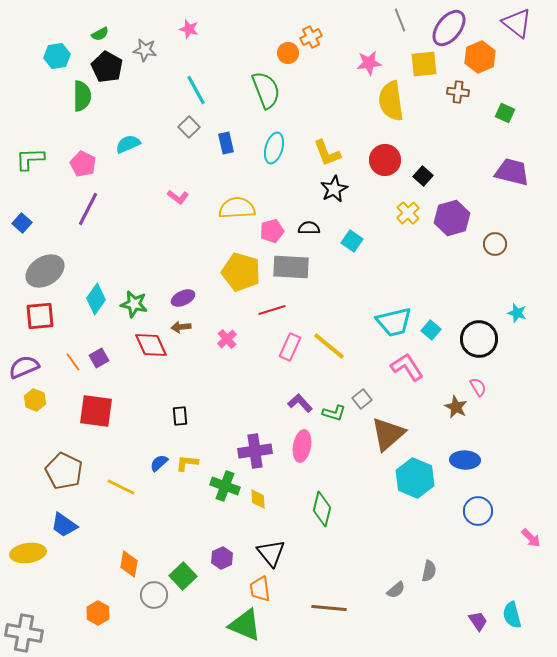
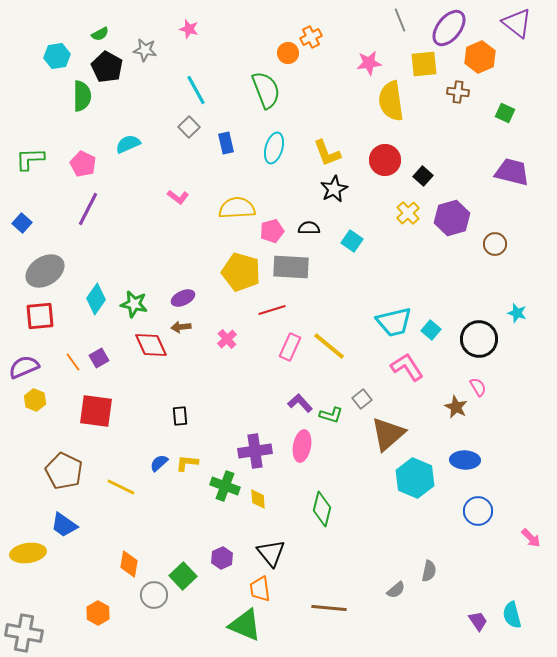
green L-shape at (334, 413): moved 3 px left, 2 px down
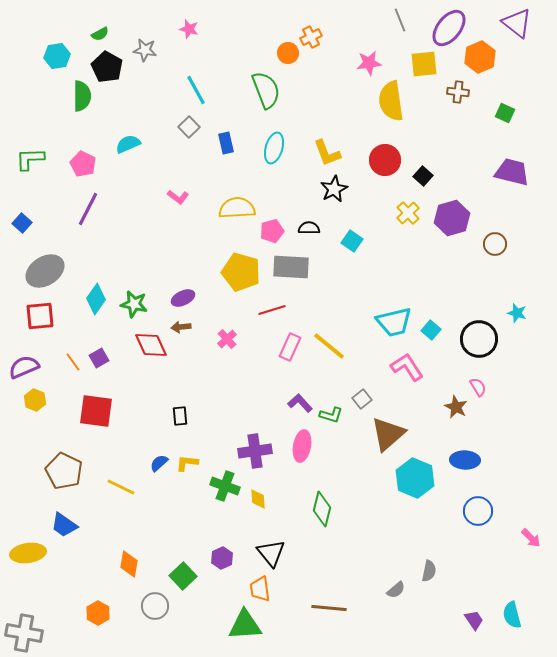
gray circle at (154, 595): moved 1 px right, 11 px down
purple trapezoid at (478, 621): moved 4 px left, 1 px up
green triangle at (245, 625): rotated 27 degrees counterclockwise
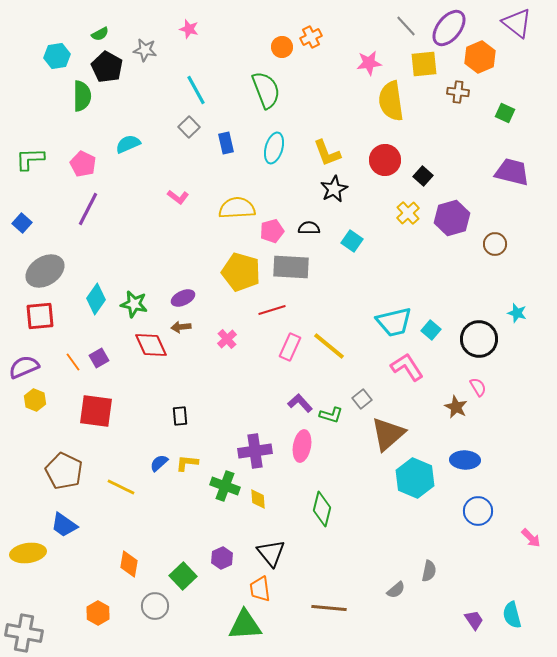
gray line at (400, 20): moved 6 px right, 6 px down; rotated 20 degrees counterclockwise
orange circle at (288, 53): moved 6 px left, 6 px up
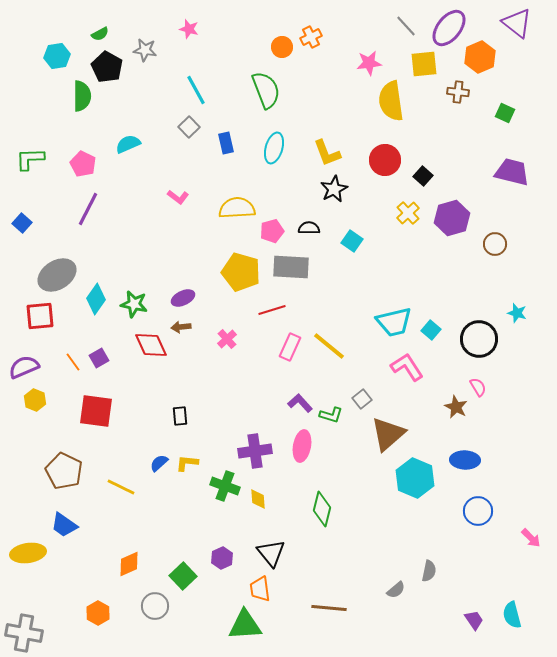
gray ellipse at (45, 271): moved 12 px right, 4 px down
orange diamond at (129, 564): rotated 56 degrees clockwise
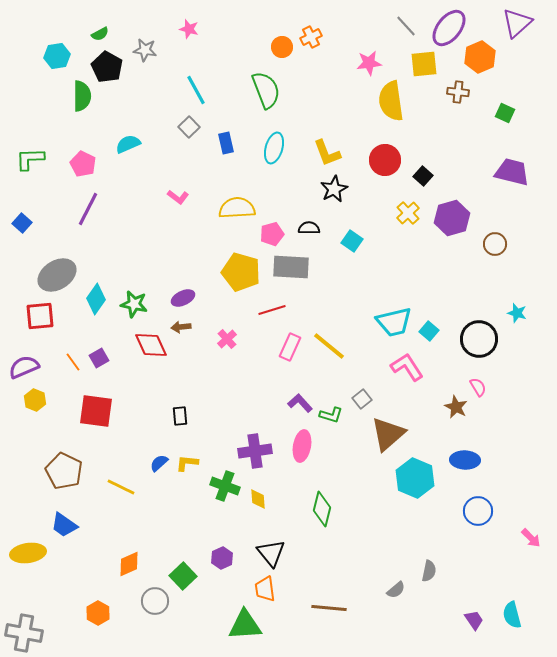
purple triangle at (517, 23): rotated 40 degrees clockwise
pink pentagon at (272, 231): moved 3 px down
cyan square at (431, 330): moved 2 px left, 1 px down
orange trapezoid at (260, 589): moved 5 px right
gray circle at (155, 606): moved 5 px up
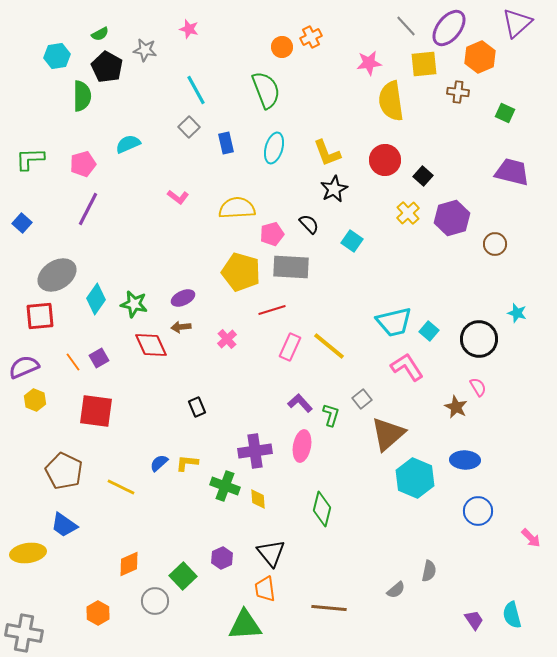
pink pentagon at (83, 164): rotated 30 degrees clockwise
black semicircle at (309, 228): moved 4 px up; rotated 45 degrees clockwise
green L-shape at (331, 415): rotated 90 degrees counterclockwise
black rectangle at (180, 416): moved 17 px right, 9 px up; rotated 18 degrees counterclockwise
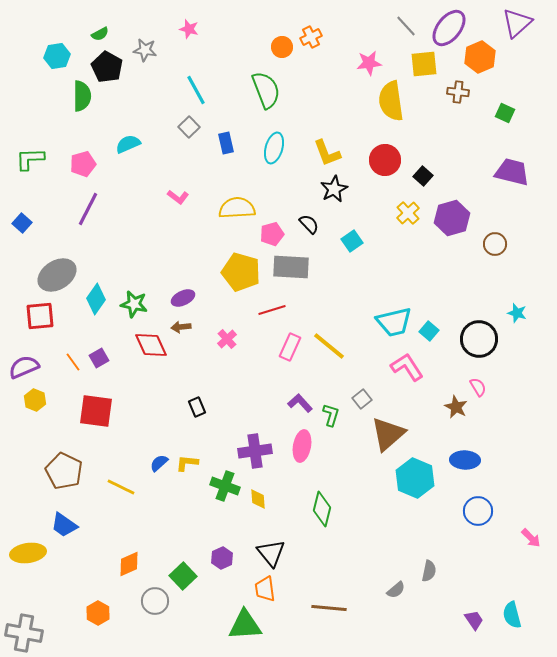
cyan square at (352, 241): rotated 20 degrees clockwise
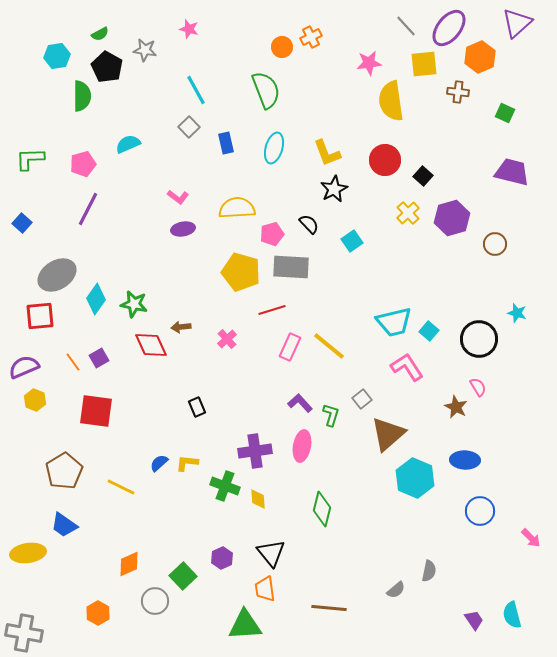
purple ellipse at (183, 298): moved 69 px up; rotated 15 degrees clockwise
brown pentagon at (64, 471): rotated 15 degrees clockwise
blue circle at (478, 511): moved 2 px right
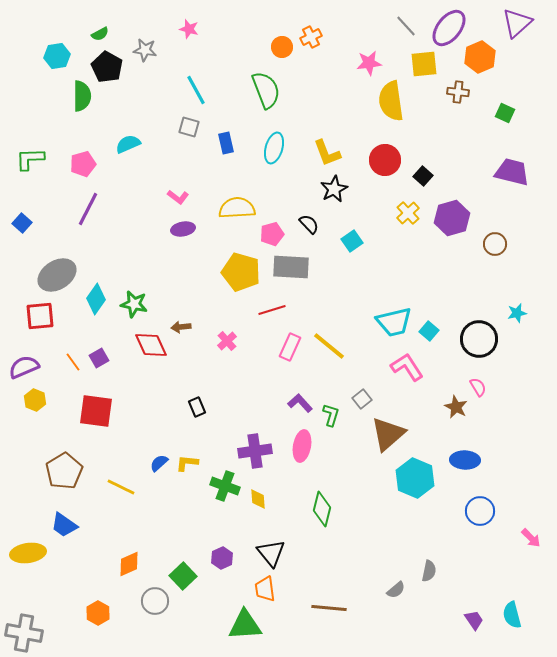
gray square at (189, 127): rotated 30 degrees counterclockwise
cyan star at (517, 313): rotated 30 degrees counterclockwise
pink cross at (227, 339): moved 2 px down
